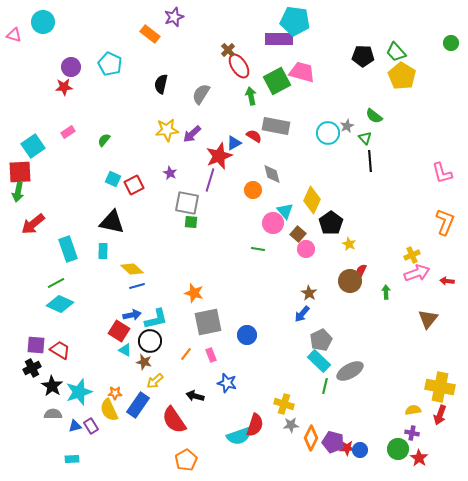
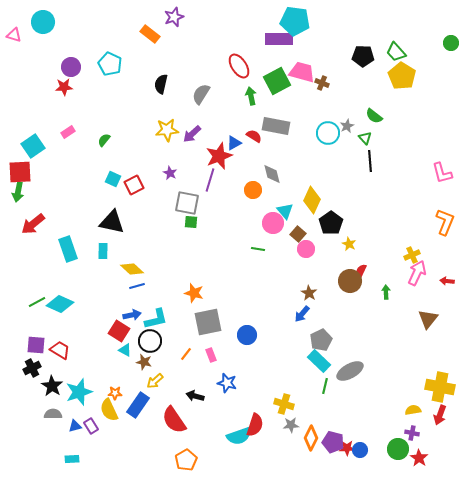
brown cross at (228, 50): moved 94 px right, 33 px down; rotated 24 degrees counterclockwise
pink arrow at (417, 273): rotated 45 degrees counterclockwise
green line at (56, 283): moved 19 px left, 19 px down
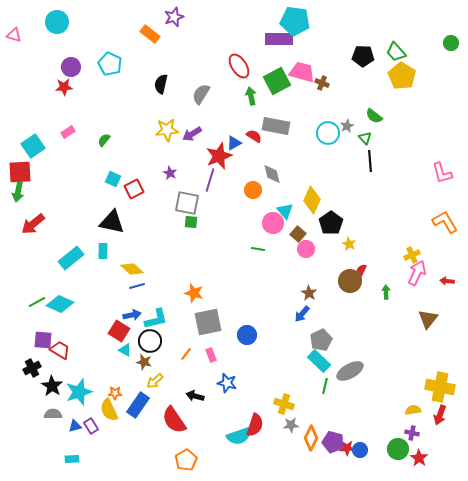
cyan circle at (43, 22): moved 14 px right
purple arrow at (192, 134): rotated 12 degrees clockwise
red square at (134, 185): moved 4 px down
orange L-shape at (445, 222): rotated 52 degrees counterclockwise
cyan rectangle at (68, 249): moved 3 px right, 9 px down; rotated 70 degrees clockwise
purple square at (36, 345): moved 7 px right, 5 px up
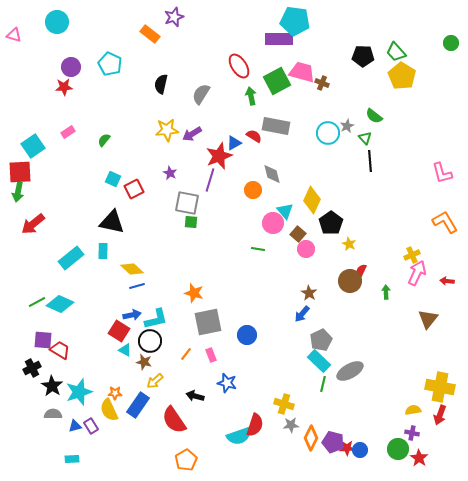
green line at (325, 386): moved 2 px left, 2 px up
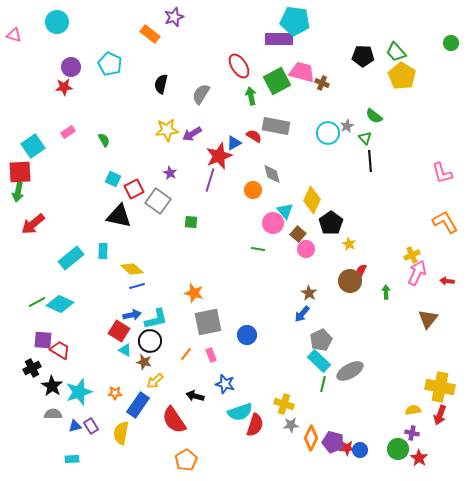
green semicircle at (104, 140): rotated 112 degrees clockwise
gray square at (187, 203): moved 29 px left, 2 px up; rotated 25 degrees clockwise
black triangle at (112, 222): moved 7 px right, 6 px up
blue star at (227, 383): moved 2 px left, 1 px down
yellow semicircle at (109, 410): moved 12 px right, 23 px down; rotated 35 degrees clockwise
cyan semicircle at (239, 436): moved 1 px right, 24 px up
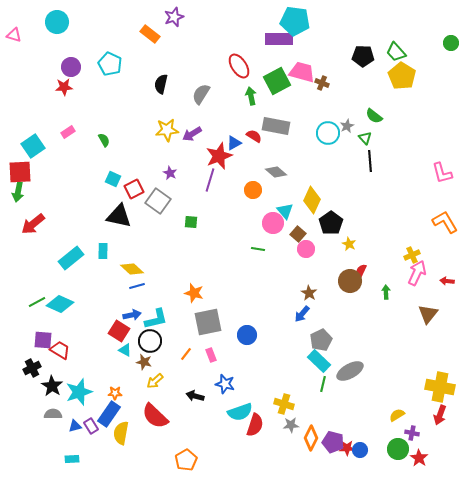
gray diamond at (272, 174): moved 4 px right, 2 px up; rotated 35 degrees counterclockwise
brown triangle at (428, 319): moved 5 px up
blue rectangle at (138, 405): moved 29 px left, 9 px down
yellow semicircle at (413, 410): moved 16 px left, 5 px down; rotated 21 degrees counterclockwise
red semicircle at (174, 420): moved 19 px left, 4 px up; rotated 12 degrees counterclockwise
